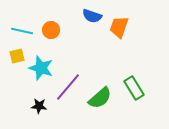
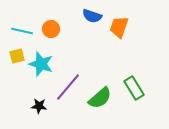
orange circle: moved 1 px up
cyan star: moved 4 px up
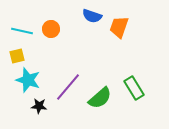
cyan star: moved 13 px left, 16 px down
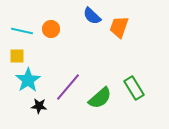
blue semicircle: rotated 24 degrees clockwise
yellow square: rotated 14 degrees clockwise
cyan star: rotated 20 degrees clockwise
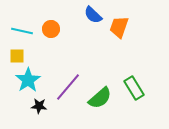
blue semicircle: moved 1 px right, 1 px up
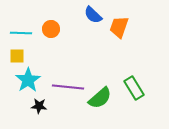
cyan line: moved 1 px left, 2 px down; rotated 10 degrees counterclockwise
purple line: rotated 56 degrees clockwise
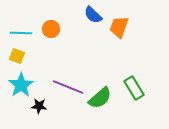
yellow square: rotated 21 degrees clockwise
cyan star: moved 7 px left, 5 px down
purple line: rotated 16 degrees clockwise
